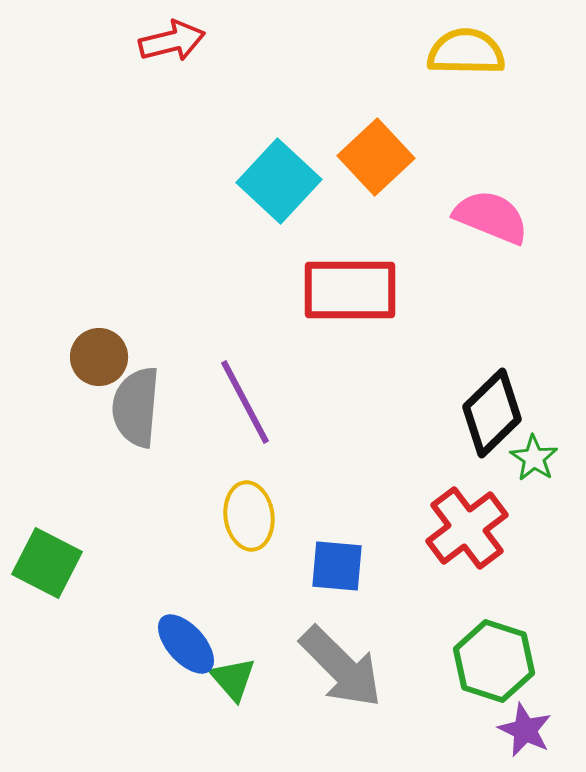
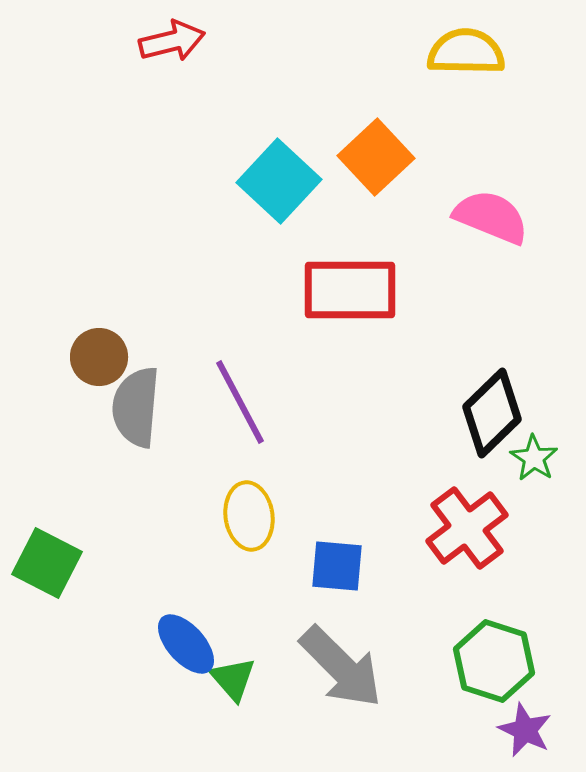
purple line: moved 5 px left
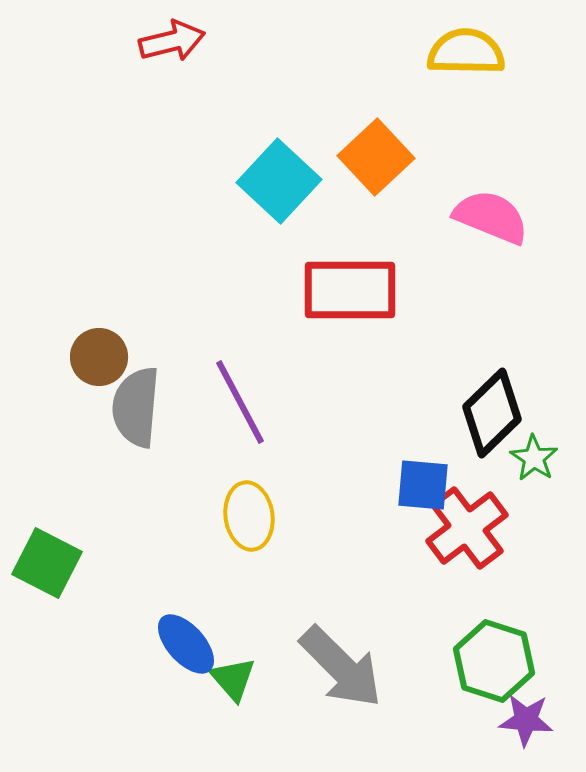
blue square: moved 86 px right, 81 px up
purple star: moved 1 px right, 10 px up; rotated 20 degrees counterclockwise
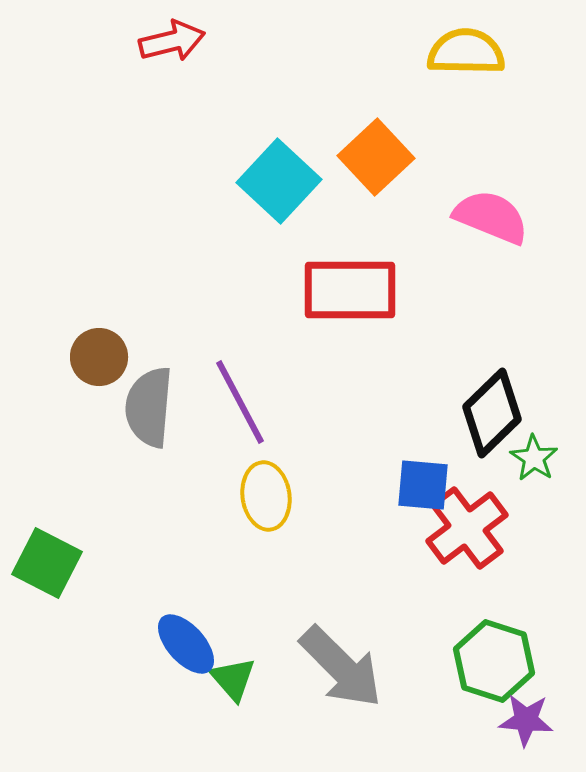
gray semicircle: moved 13 px right
yellow ellipse: moved 17 px right, 20 px up
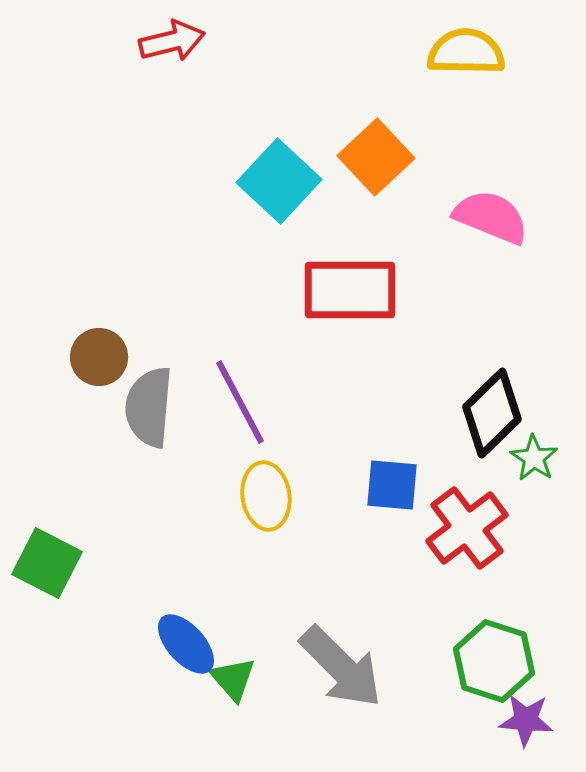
blue square: moved 31 px left
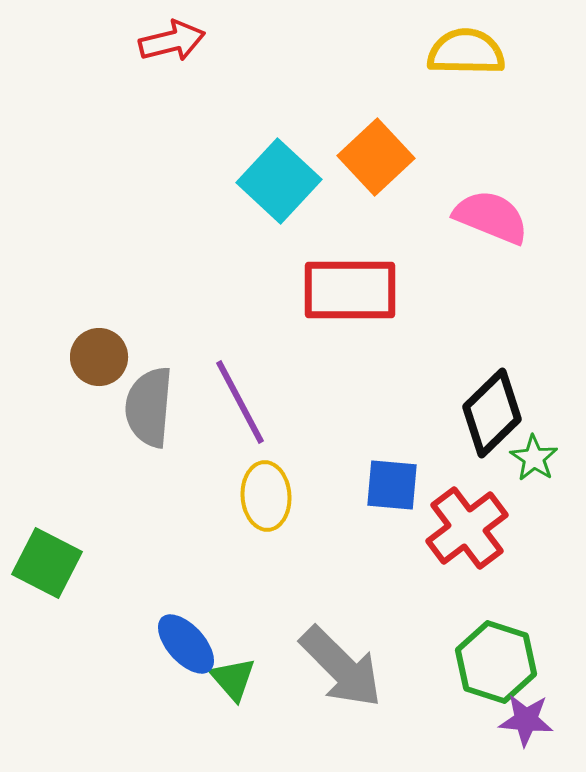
yellow ellipse: rotated 4 degrees clockwise
green hexagon: moved 2 px right, 1 px down
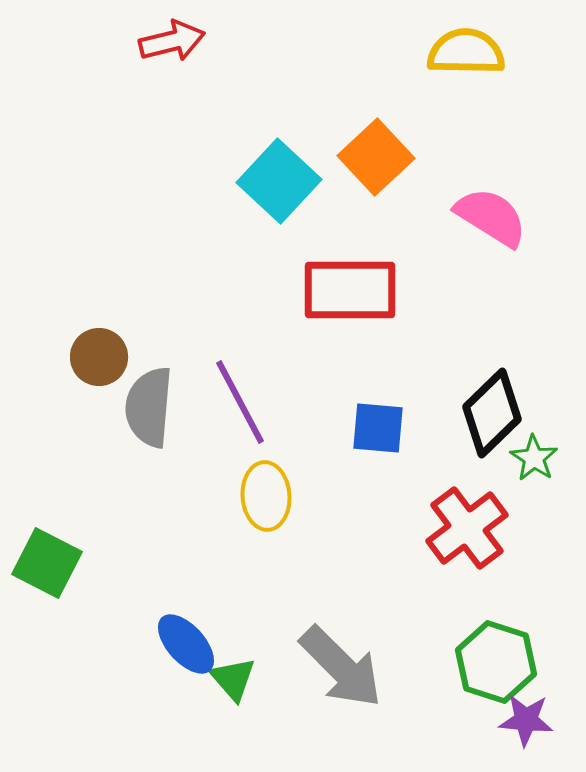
pink semicircle: rotated 10 degrees clockwise
blue square: moved 14 px left, 57 px up
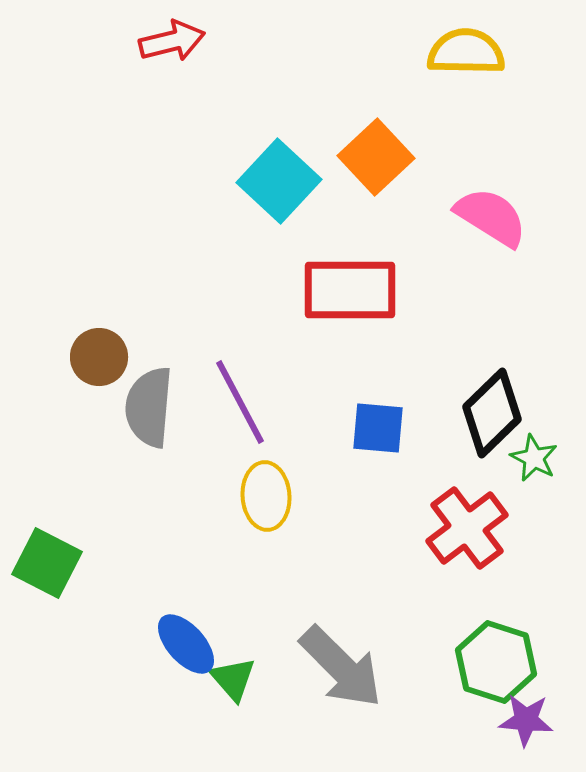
green star: rotated 6 degrees counterclockwise
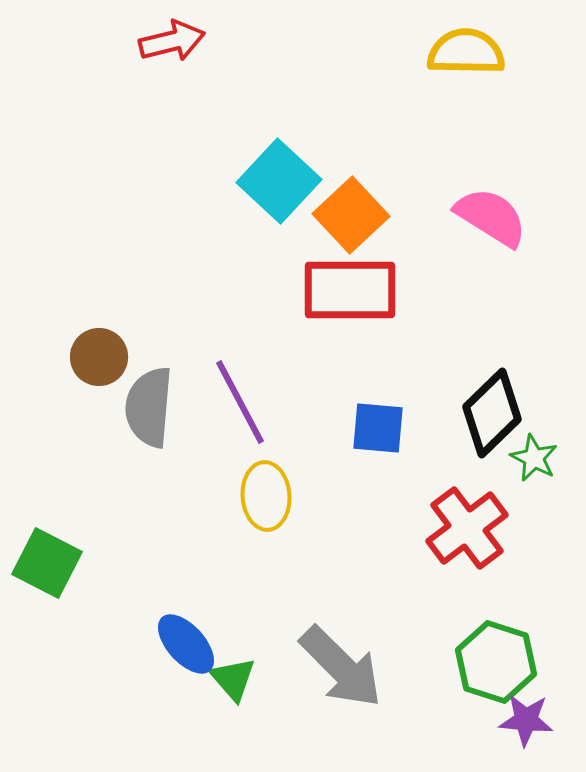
orange square: moved 25 px left, 58 px down
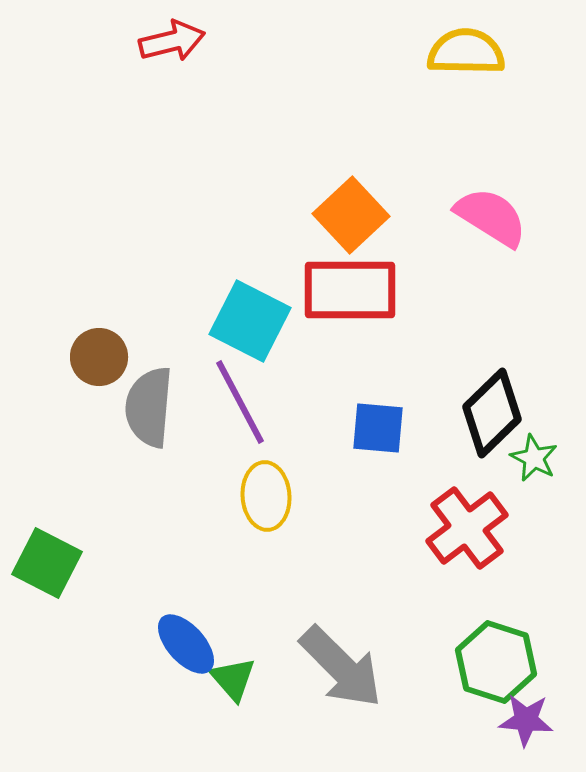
cyan square: moved 29 px left, 140 px down; rotated 16 degrees counterclockwise
